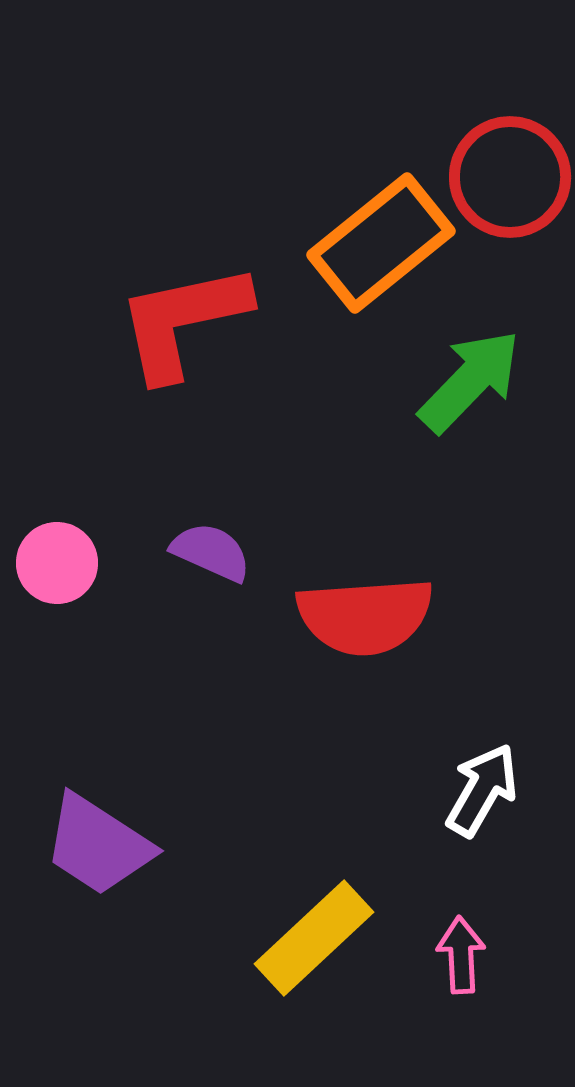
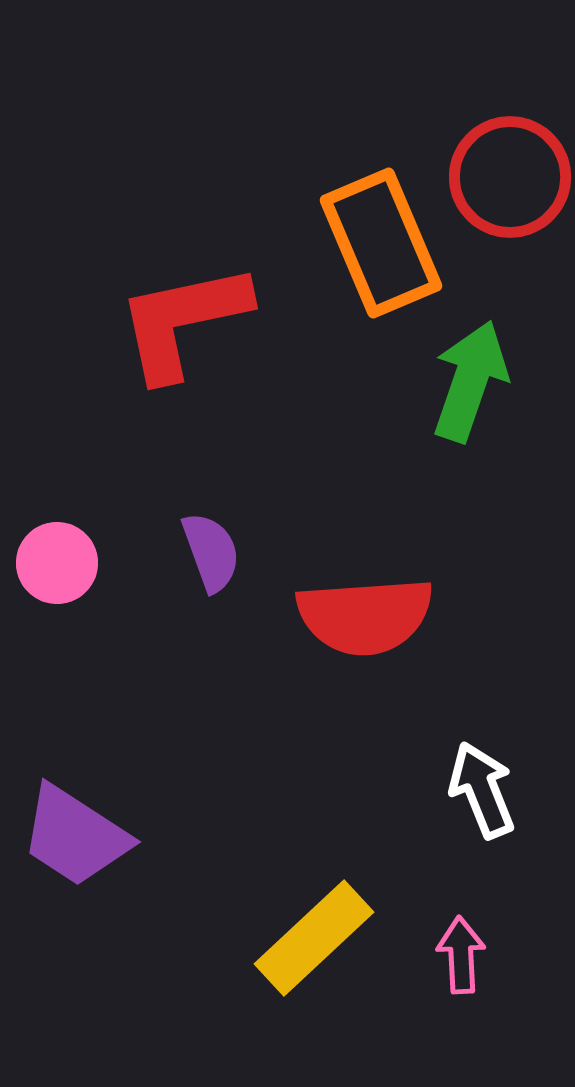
orange rectangle: rotated 74 degrees counterclockwise
green arrow: rotated 25 degrees counterclockwise
purple semicircle: rotated 46 degrees clockwise
white arrow: rotated 52 degrees counterclockwise
purple trapezoid: moved 23 px left, 9 px up
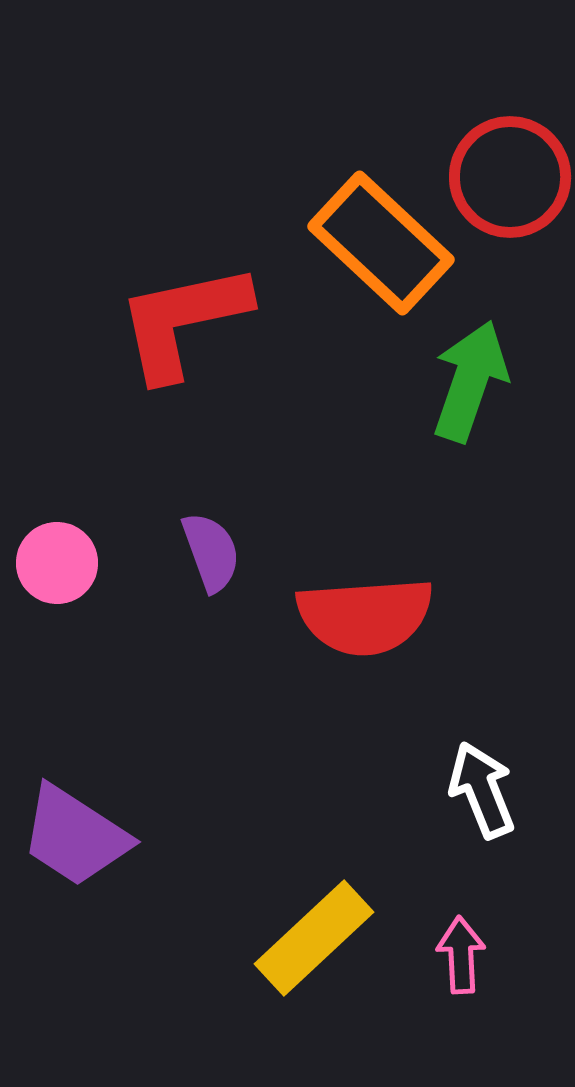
orange rectangle: rotated 24 degrees counterclockwise
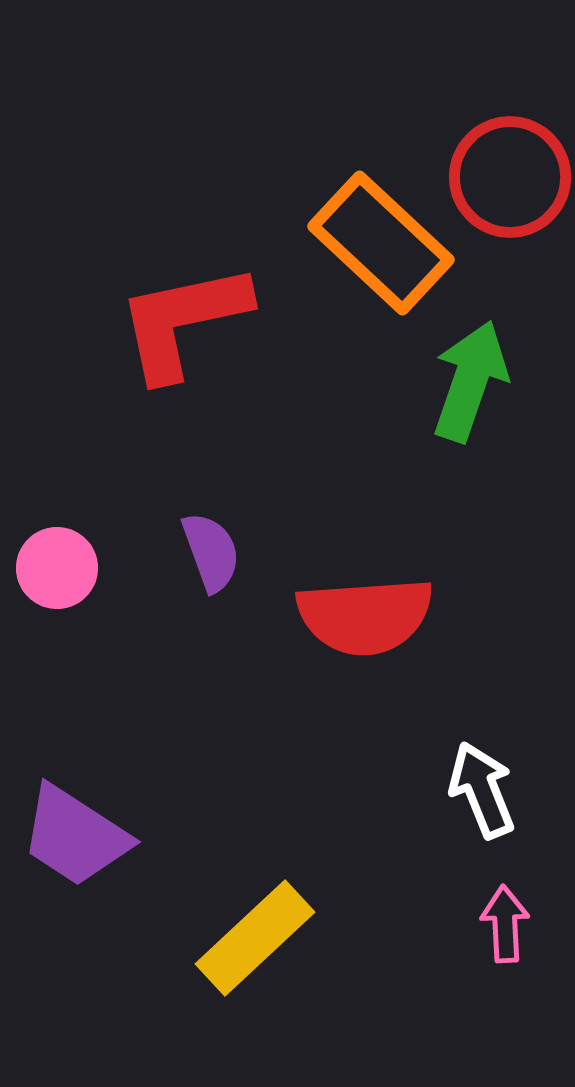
pink circle: moved 5 px down
yellow rectangle: moved 59 px left
pink arrow: moved 44 px right, 31 px up
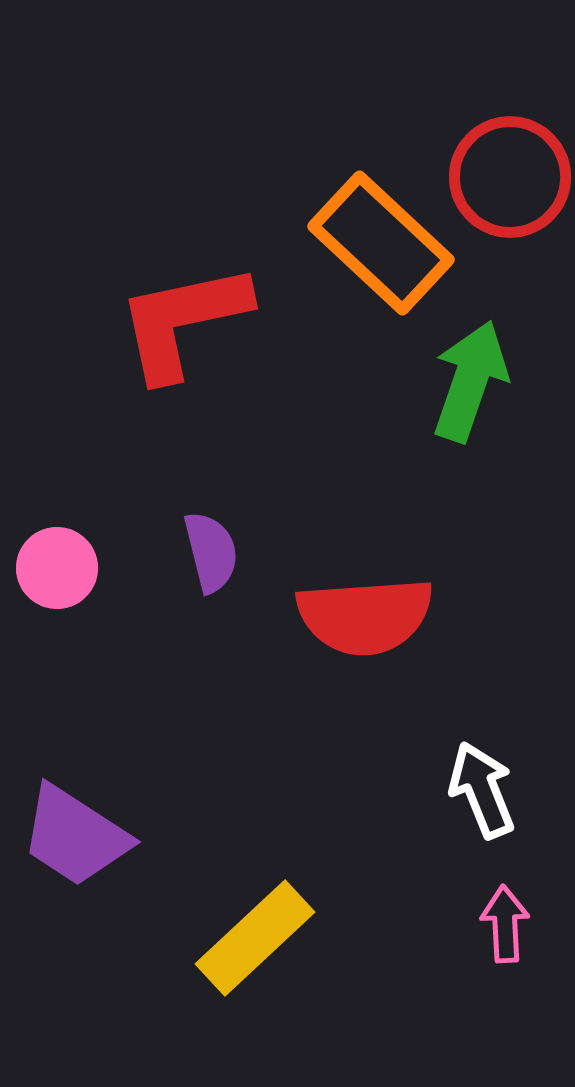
purple semicircle: rotated 6 degrees clockwise
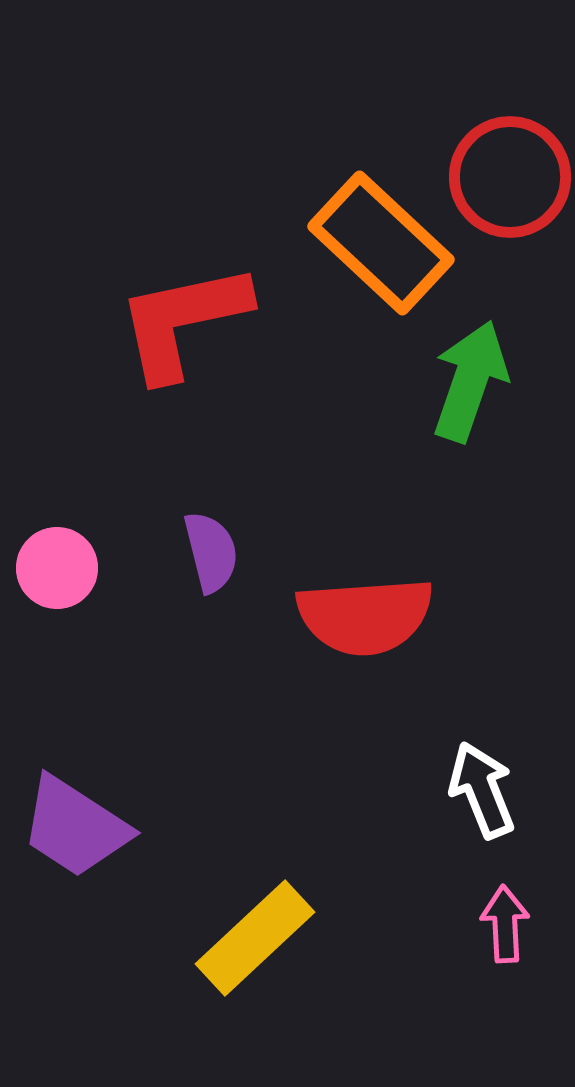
purple trapezoid: moved 9 px up
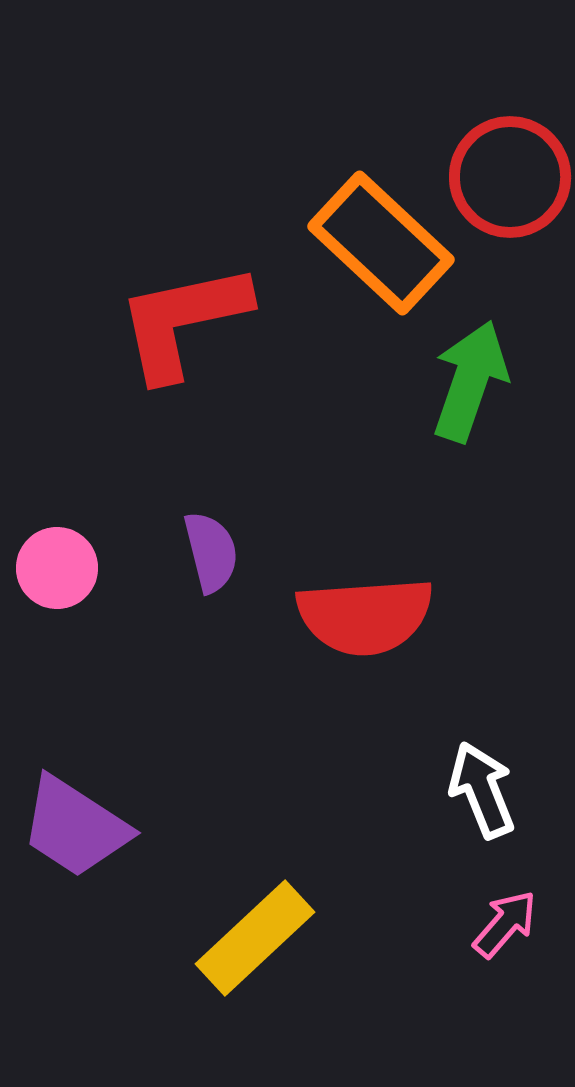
pink arrow: rotated 44 degrees clockwise
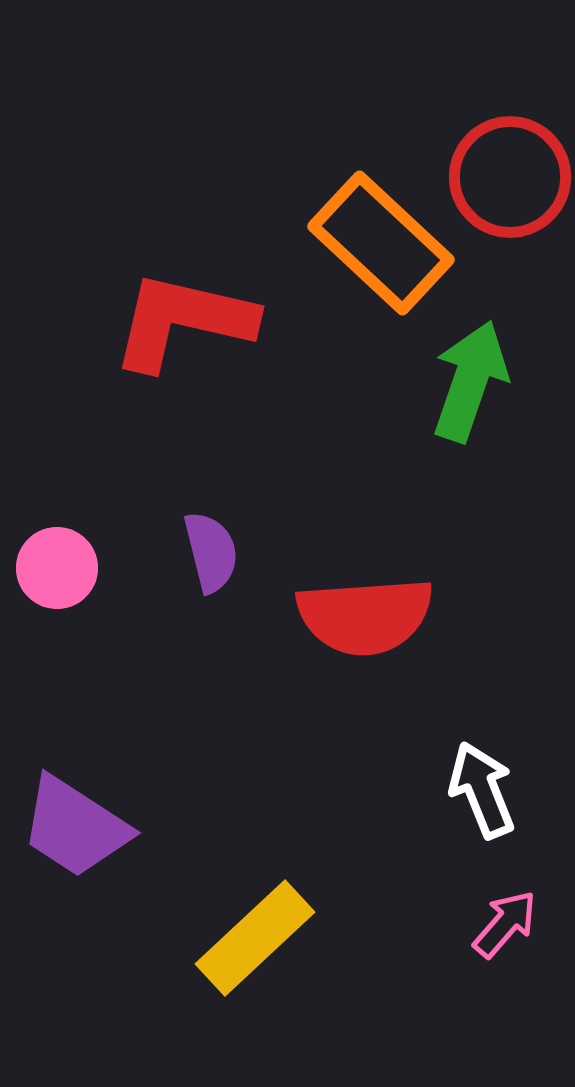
red L-shape: rotated 25 degrees clockwise
